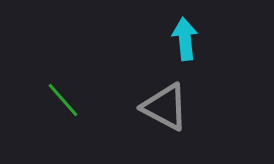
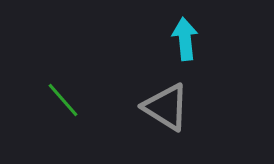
gray triangle: moved 1 px right; rotated 4 degrees clockwise
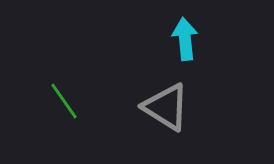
green line: moved 1 px right, 1 px down; rotated 6 degrees clockwise
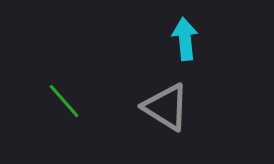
green line: rotated 6 degrees counterclockwise
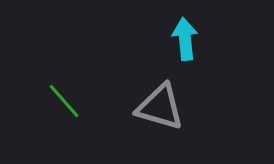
gray triangle: moved 6 px left; rotated 16 degrees counterclockwise
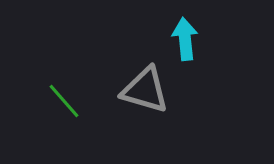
gray triangle: moved 15 px left, 17 px up
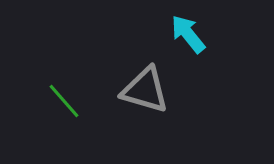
cyan arrow: moved 3 px right, 5 px up; rotated 33 degrees counterclockwise
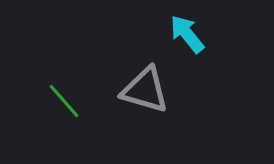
cyan arrow: moved 1 px left
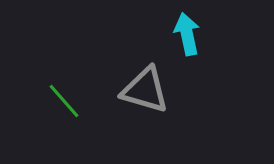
cyan arrow: rotated 27 degrees clockwise
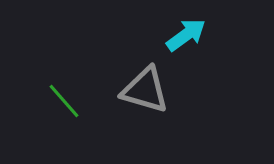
cyan arrow: moved 1 px left, 1 px down; rotated 66 degrees clockwise
